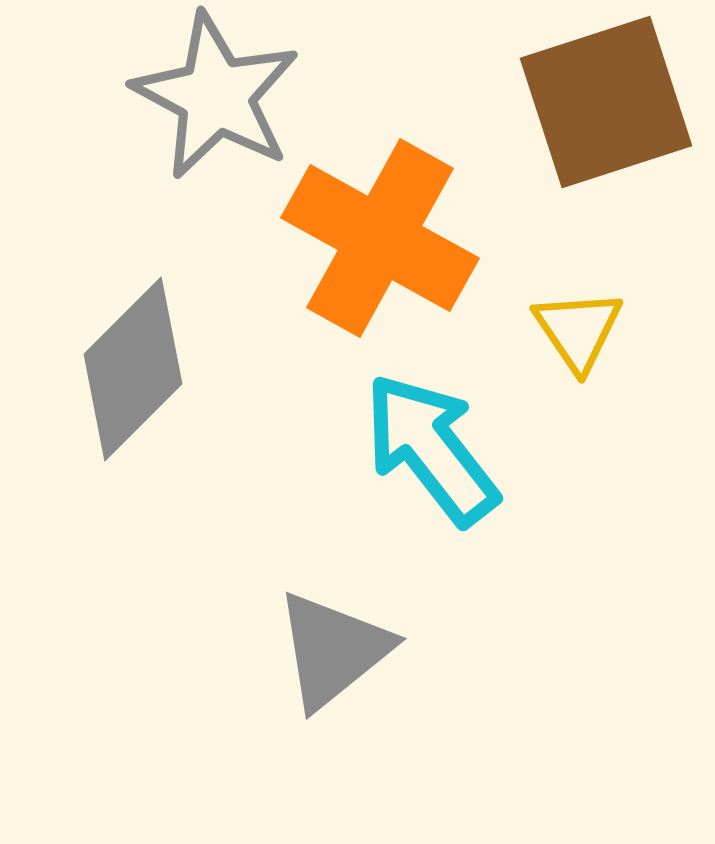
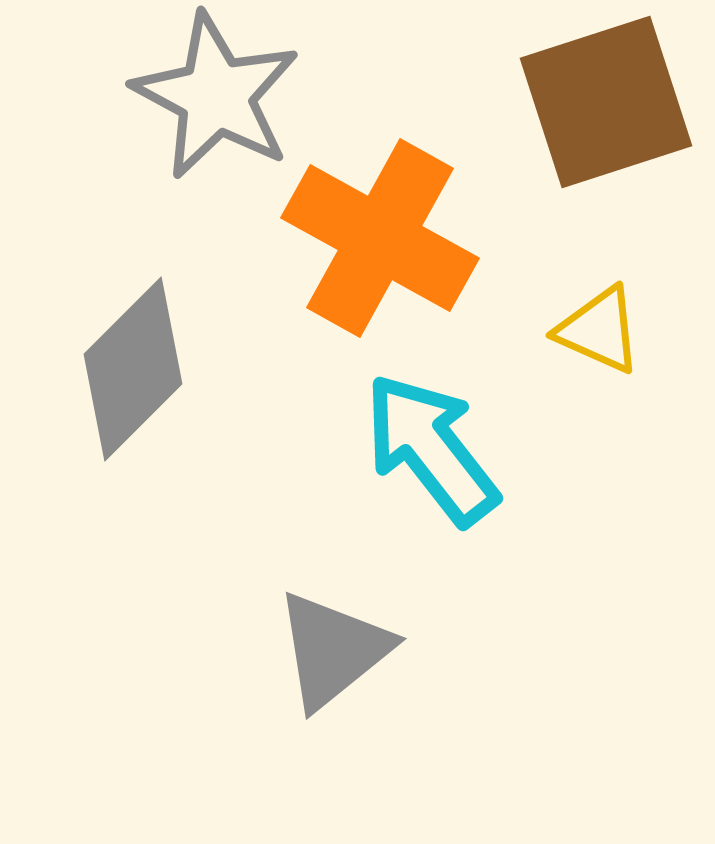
yellow triangle: moved 21 px right; rotated 32 degrees counterclockwise
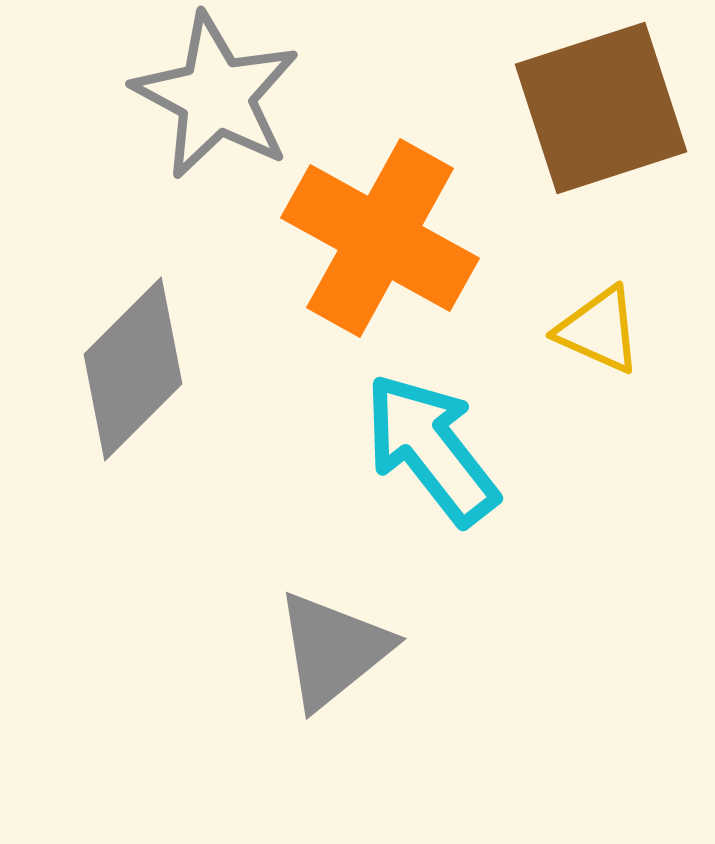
brown square: moved 5 px left, 6 px down
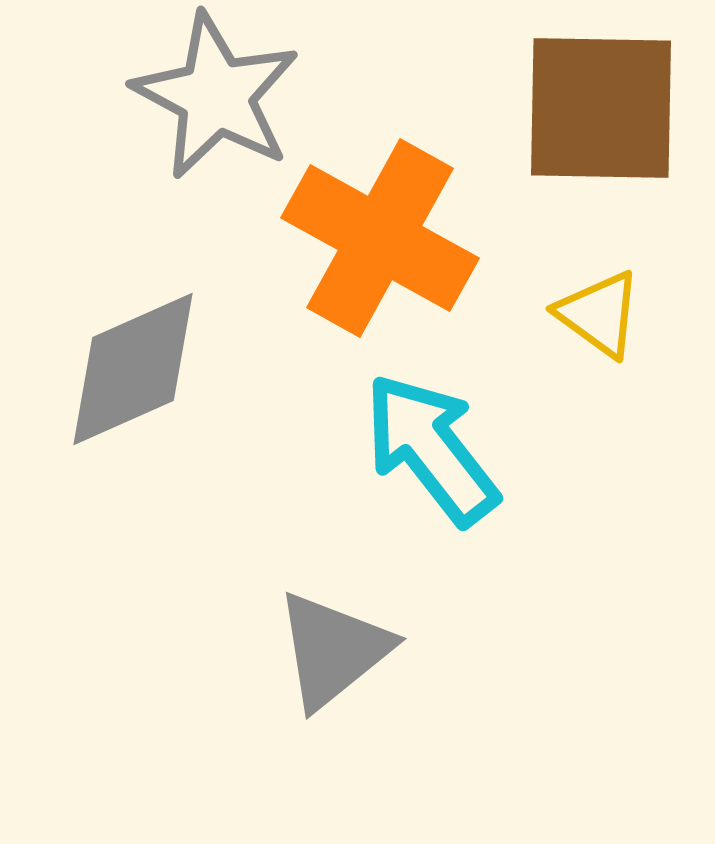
brown square: rotated 19 degrees clockwise
yellow triangle: moved 16 px up; rotated 12 degrees clockwise
gray diamond: rotated 21 degrees clockwise
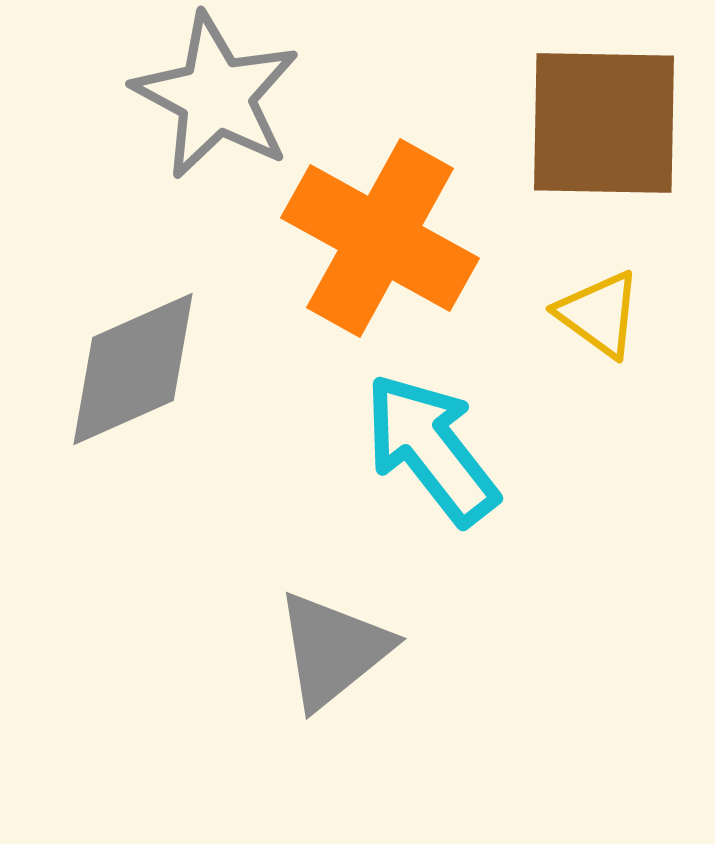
brown square: moved 3 px right, 15 px down
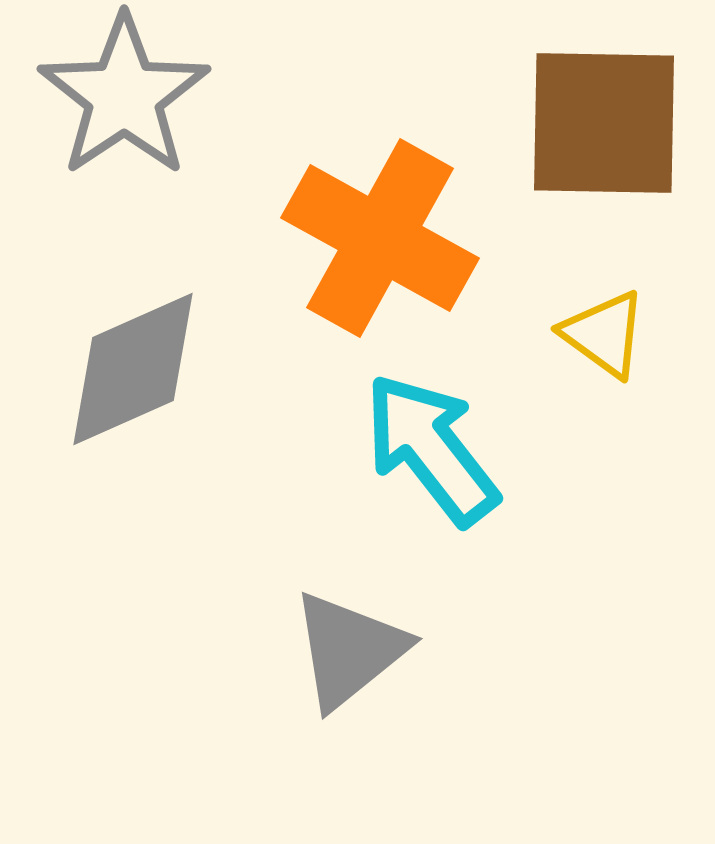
gray star: moved 92 px left; rotated 10 degrees clockwise
yellow triangle: moved 5 px right, 20 px down
gray triangle: moved 16 px right
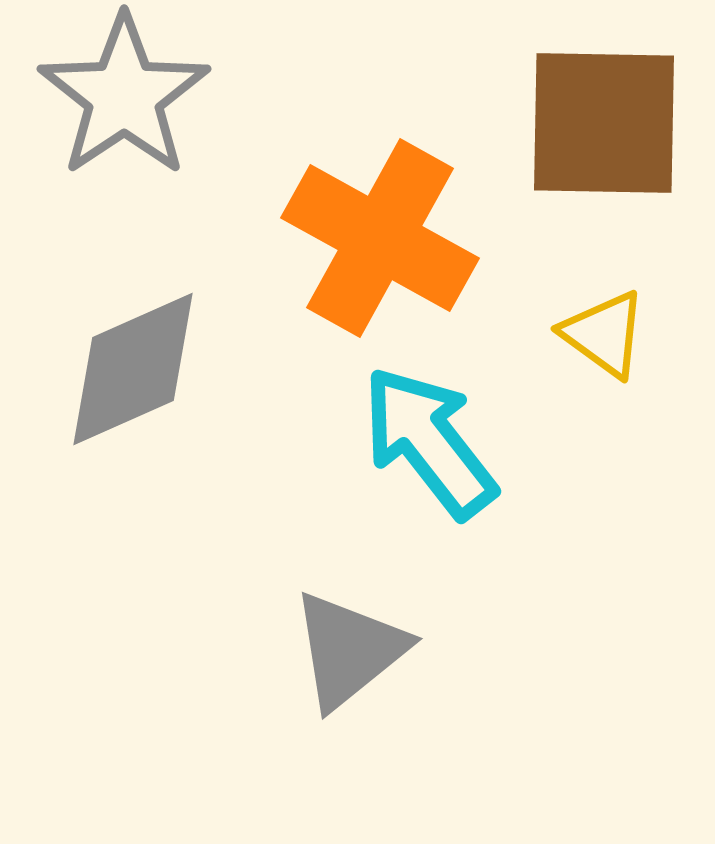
cyan arrow: moved 2 px left, 7 px up
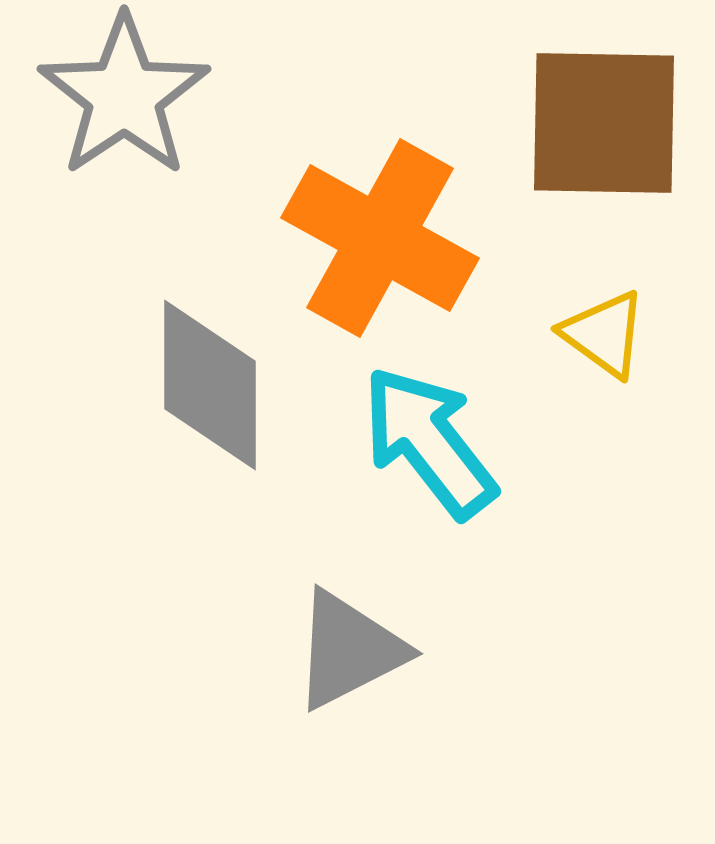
gray diamond: moved 77 px right, 16 px down; rotated 66 degrees counterclockwise
gray triangle: rotated 12 degrees clockwise
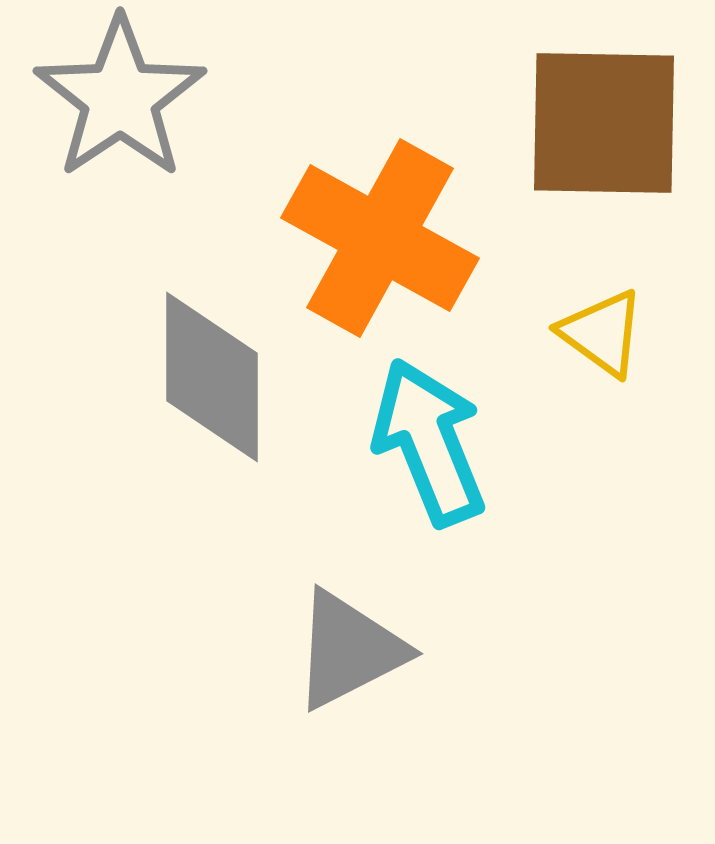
gray star: moved 4 px left, 2 px down
yellow triangle: moved 2 px left, 1 px up
gray diamond: moved 2 px right, 8 px up
cyan arrow: rotated 16 degrees clockwise
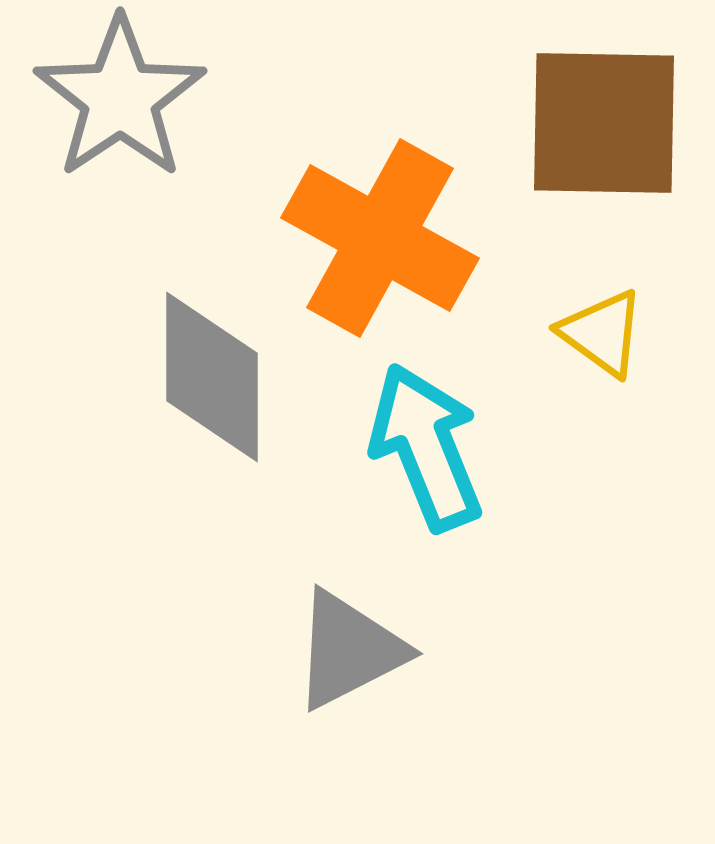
cyan arrow: moved 3 px left, 5 px down
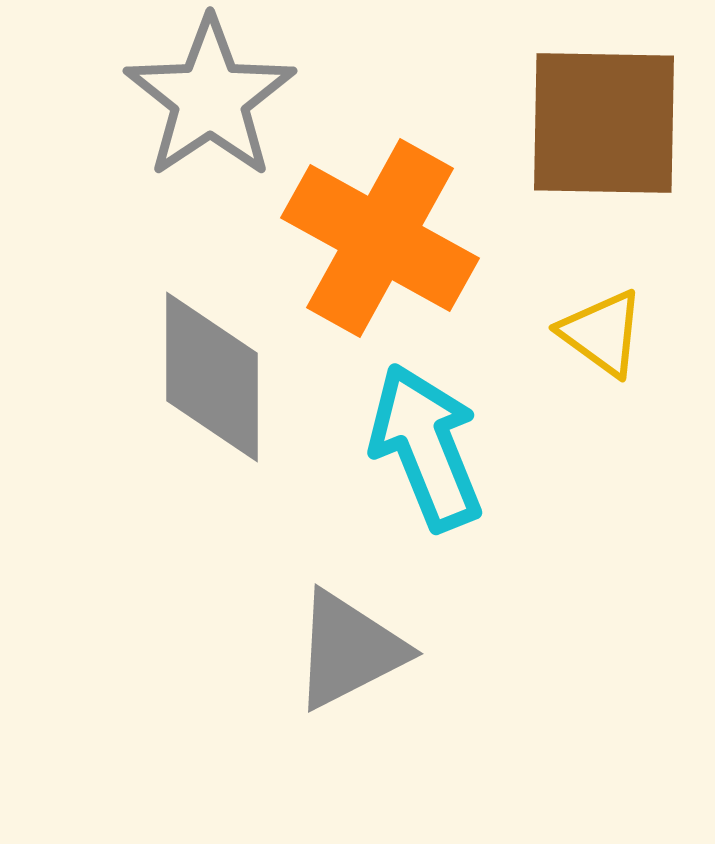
gray star: moved 90 px right
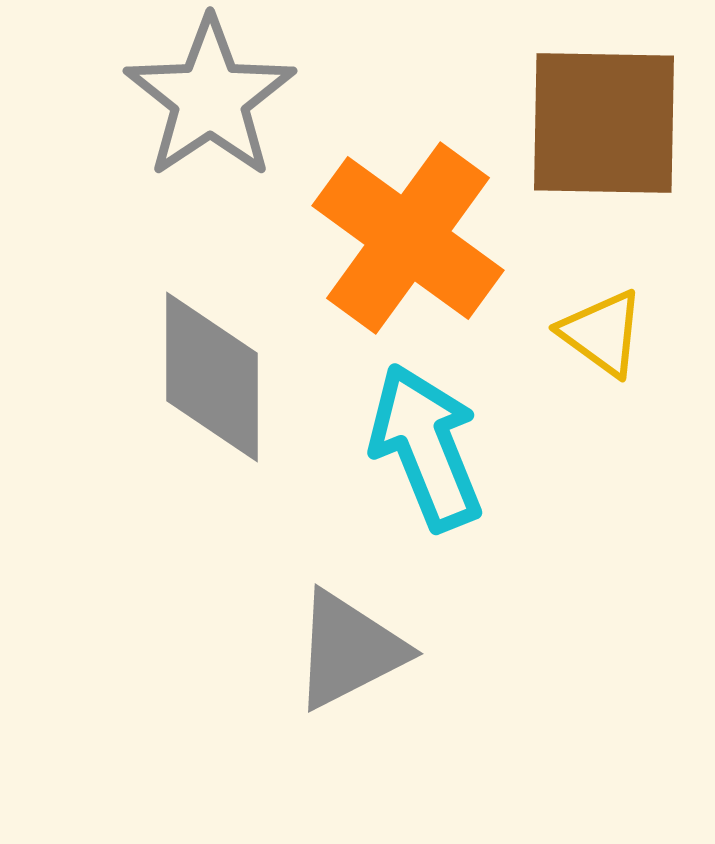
orange cross: moved 28 px right; rotated 7 degrees clockwise
